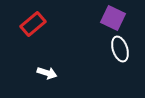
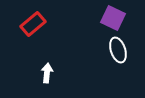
white ellipse: moved 2 px left, 1 px down
white arrow: rotated 102 degrees counterclockwise
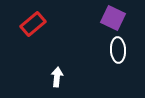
white ellipse: rotated 15 degrees clockwise
white arrow: moved 10 px right, 4 px down
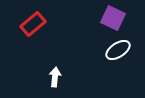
white ellipse: rotated 60 degrees clockwise
white arrow: moved 2 px left
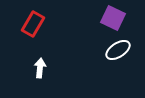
red rectangle: rotated 20 degrees counterclockwise
white arrow: moved 15 px left, 9 px up
